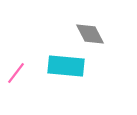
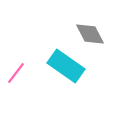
cyan rectangle: rotated 30 degrees clockwise
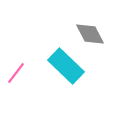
cyan rectangle: rotated 9 degrees clockwise
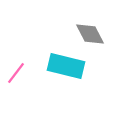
cyan rectangle: rotated 30 degrees counterclockwise
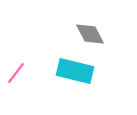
cyan rectangle: moved 9 px right, 5 px down
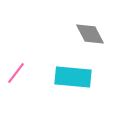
cyan rectangle: moved 2 px left, 6 px down; rotated 9 degrees counterclockwise
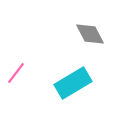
cyan rectangle: moved 6 px down; rotated 36 degrees counterclockwise
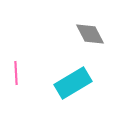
pink line: rotated 40 degrees counterclockwise
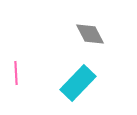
cyan rectangle: moved 5 px right; rotated 15 degrees counterclockwise
